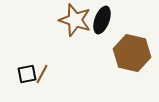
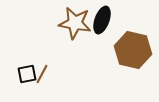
brown star: moved 3 px down; rotated 8 degrees counterclockwise
brown hexagon: moved 1 px right, 3 px up
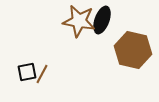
brown star: moved 4 px right, 2 px up
black square: moved 2 px up
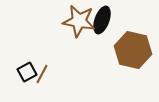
black square: rotated 18 degrees counterclockwise
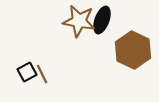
brown hexagon: rotated 12 degrees clockwise
brown line: rotated 54 degrees counterclockwise
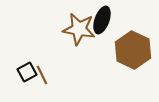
brown star: moved 8 px down
brown line: moved 1 px down
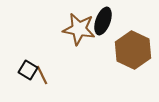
black ellipse: moved 1 px right, 1 px down
black square: moved 1 px right, 2 px up; rotated 30 degrees counterclockwise
